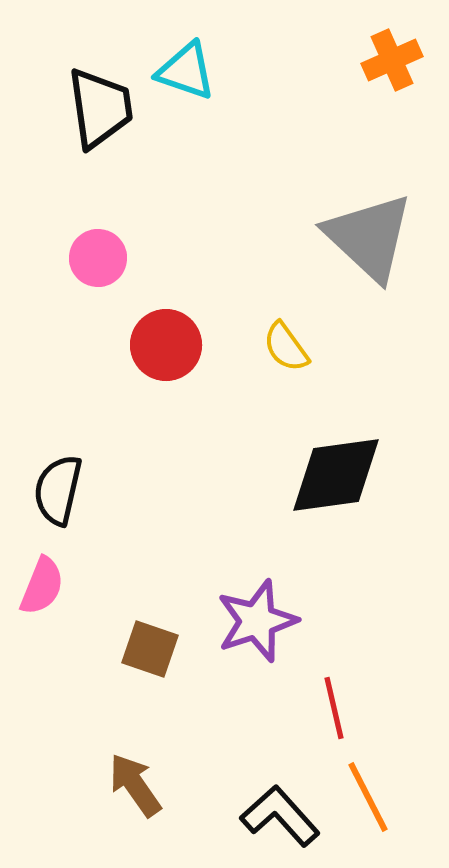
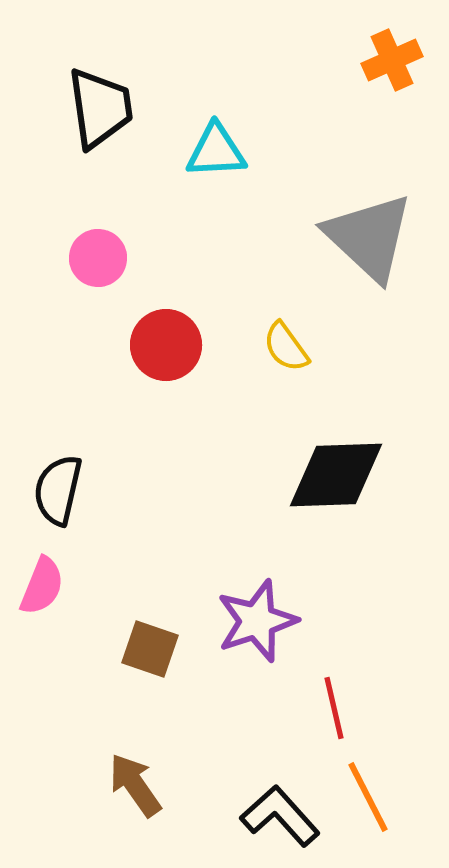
cyan triangle: moved 30 px right, 80 px down; rotated 22 degrees counterclockwise
black diamond: rotated 6 degrees clockwise
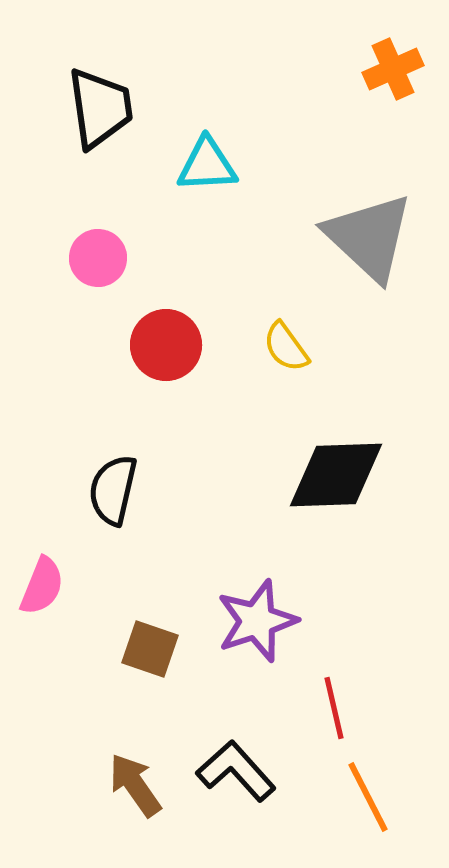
orange cross: moved 1 px right, 9 px down
cyan triangle: moved 9 px left, 14 px down
black semicircle: moved 55 px right
black L-shape: moved 44 px left, 45 px up
